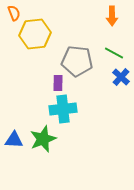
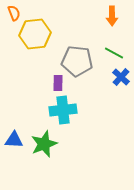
cyan cross: moved 1 px down
green star: moved 1 px right, 5 px down
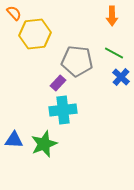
orange semicircle: rotated 21 degrees counterclockwise
purple rectangle: rotated 42 degrees clockwise
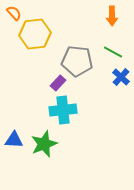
green line: moved 1 px left, 1 px up
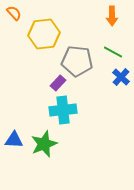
yellow hexagon: moved 9 px right
